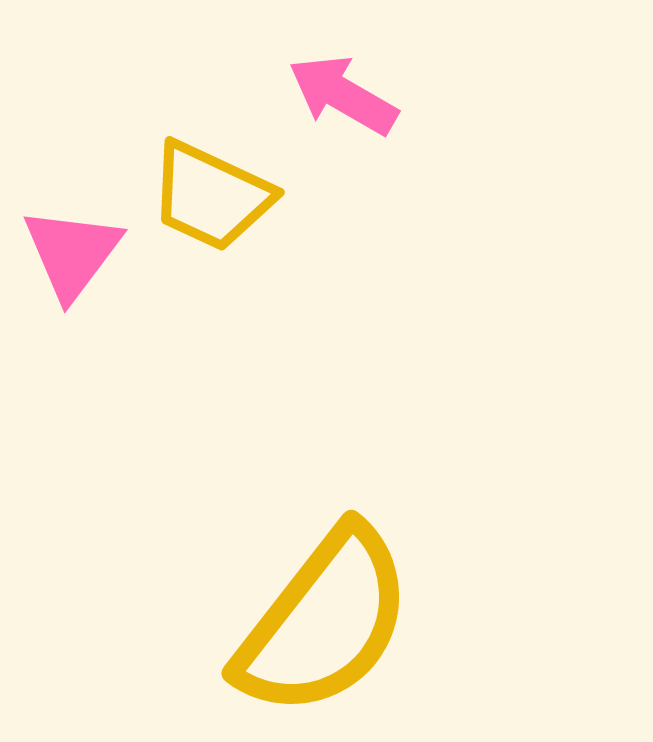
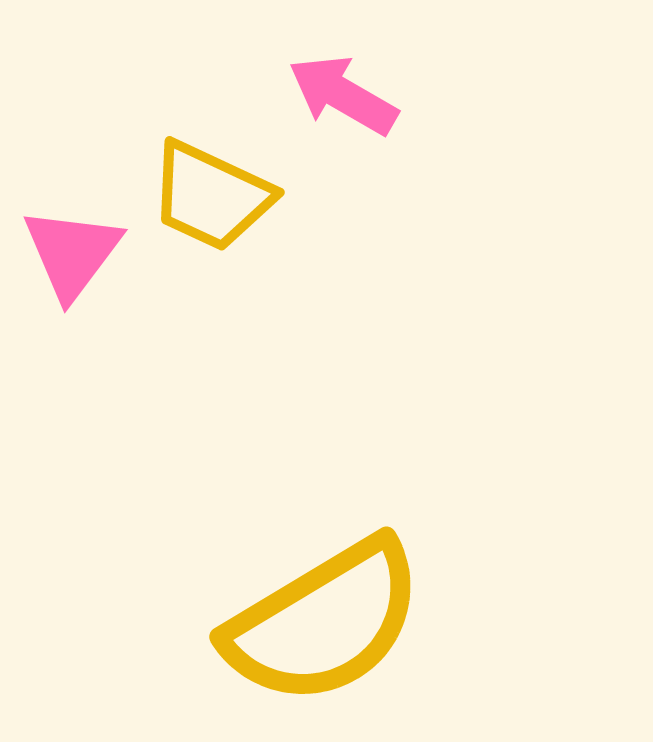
yellow semicircle: rotated 21 degrees clockwise
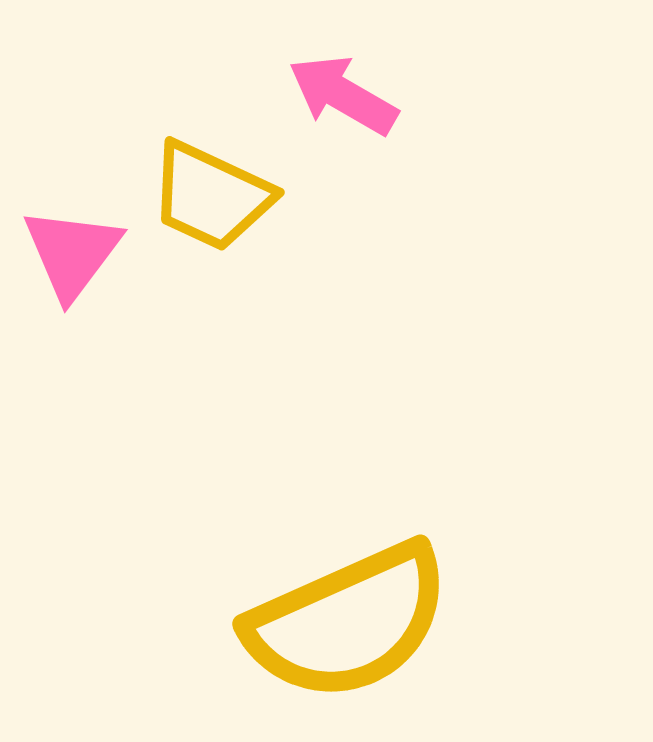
yellow semicircle: moved 24 px right; rotated 7 degrees clockwise
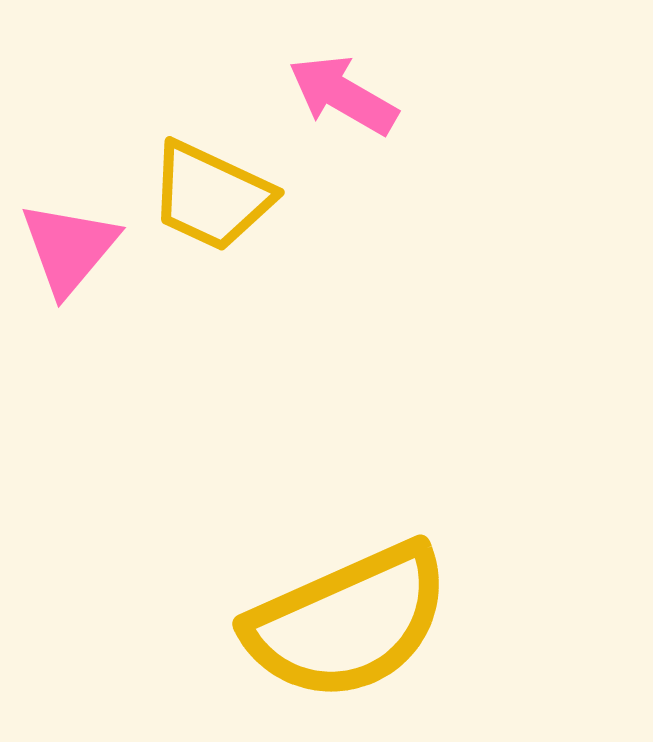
pink triangle: moved 3 px left, 5 px up; rotated 3 degrees clockwise
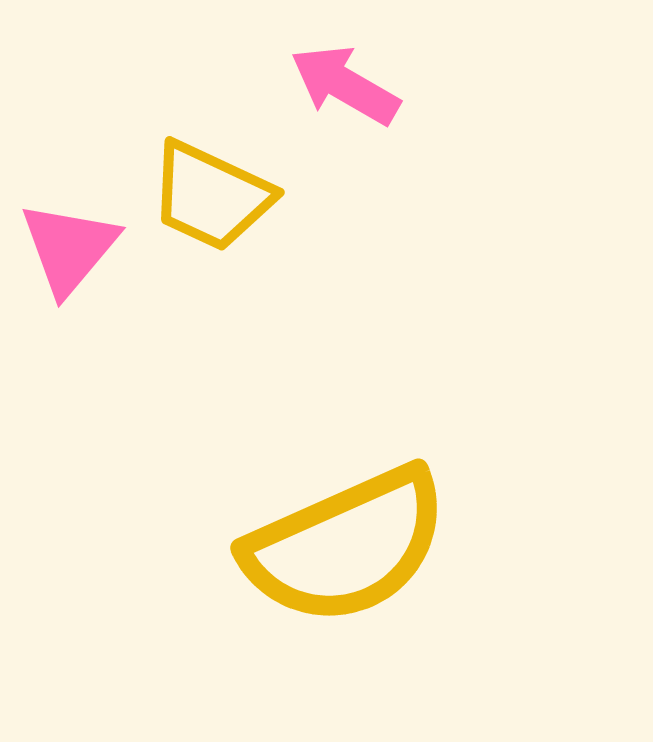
pink arrow: moved 2 px right, 10 px up
yellow semicircle: moved 2 px left, 76 px up
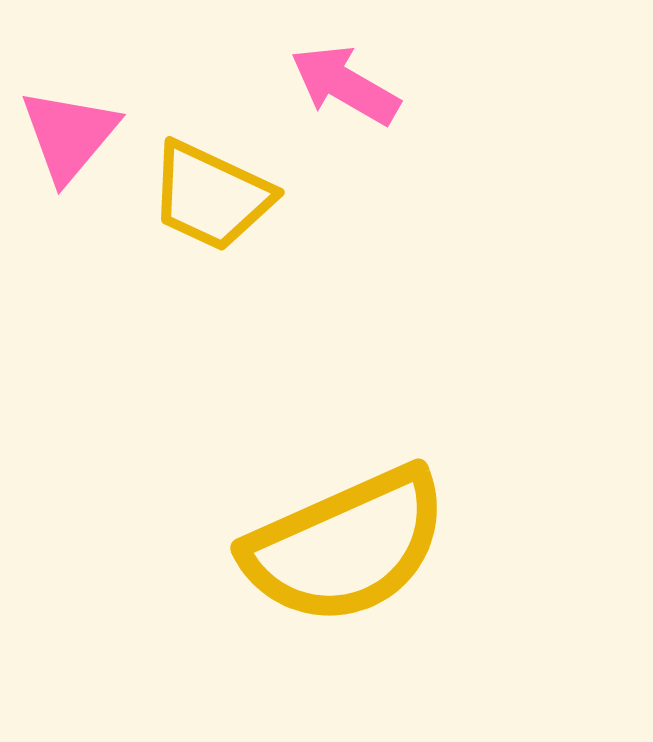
pink triangle: moved 113 px up
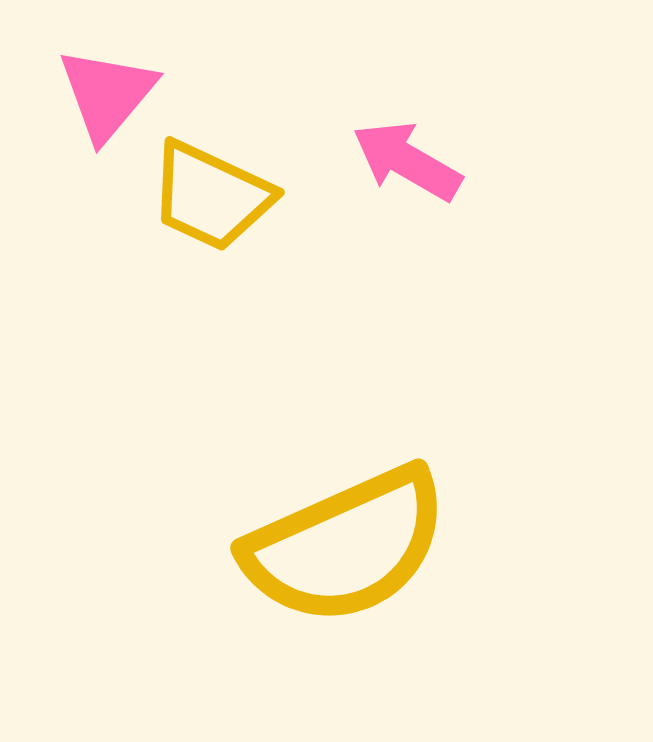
pink arrow: moved 62 px right, 76 px down
pink triangle: moved 38 px right, 41 px up
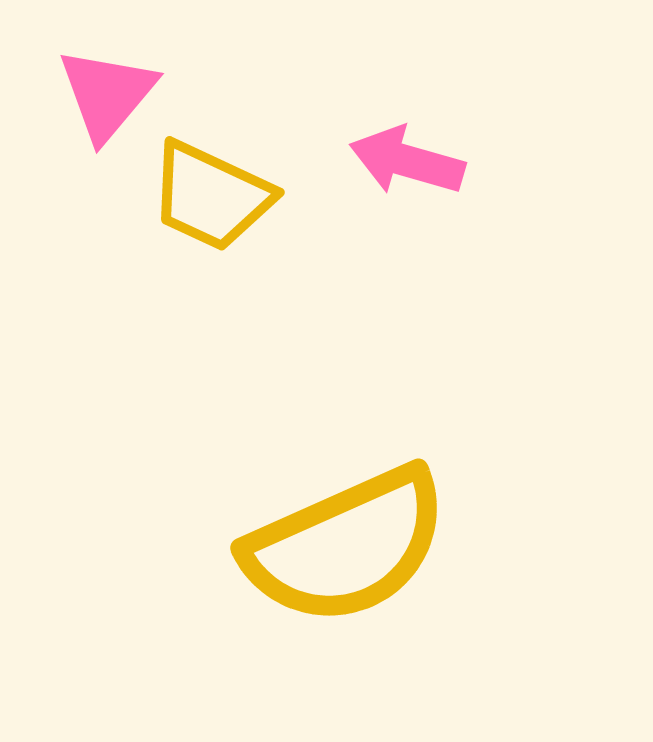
pink arrow: rotated 14 degrees counterclockwise
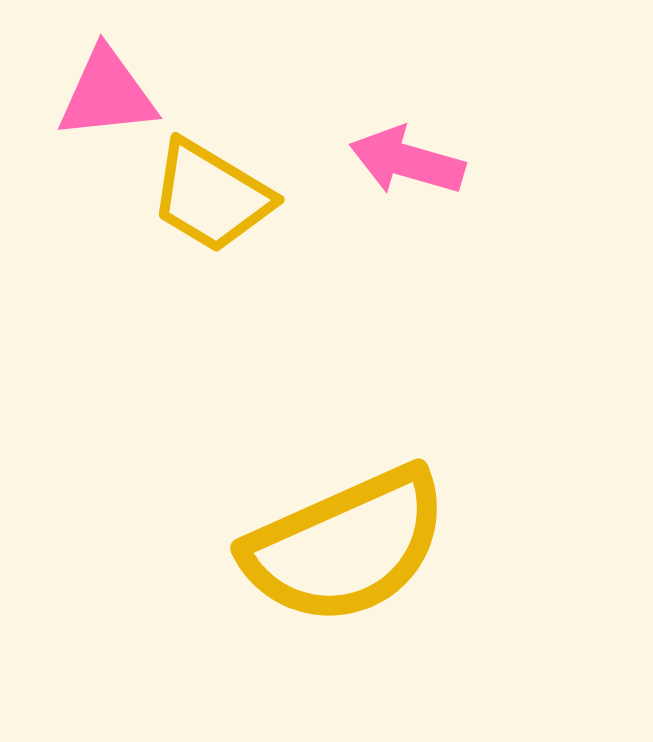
pink triangle: rotated 44 degrees clockwise
yellow trapezoid: rotated 6 degrees clockwise
